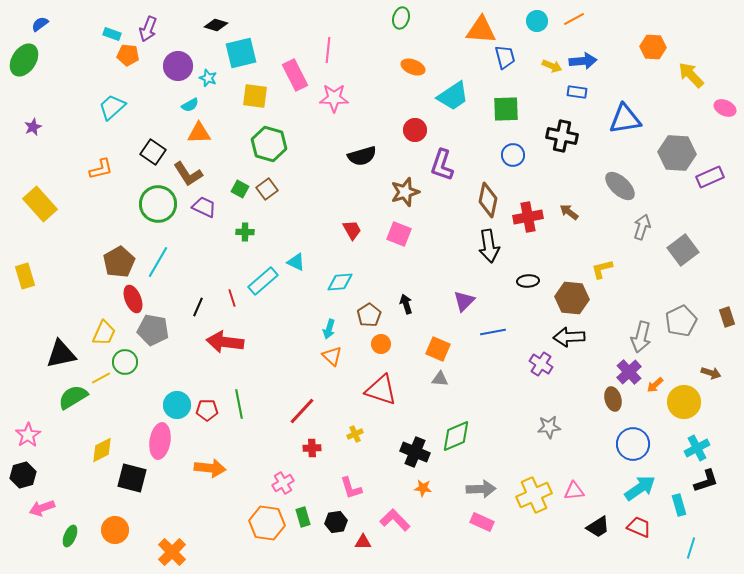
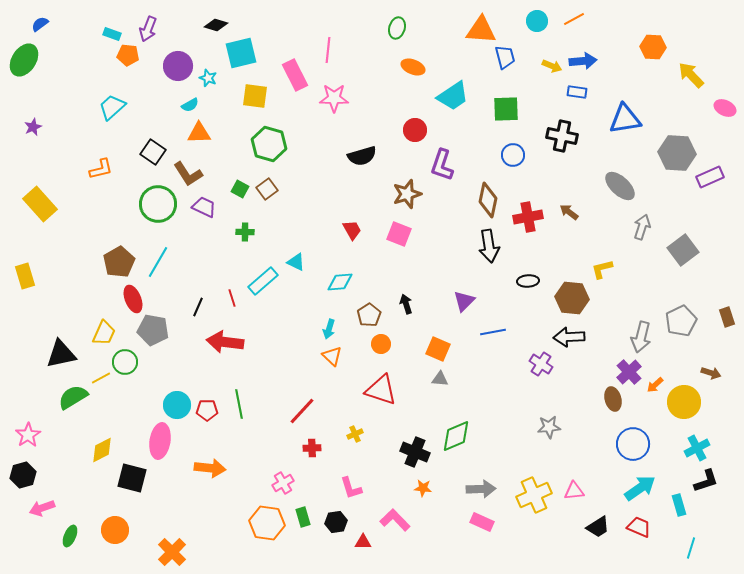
green ellipse at (401, 18): moved 4 px left, 10 px down
brown star at (405, 192): moved 2 px right, 2 px down
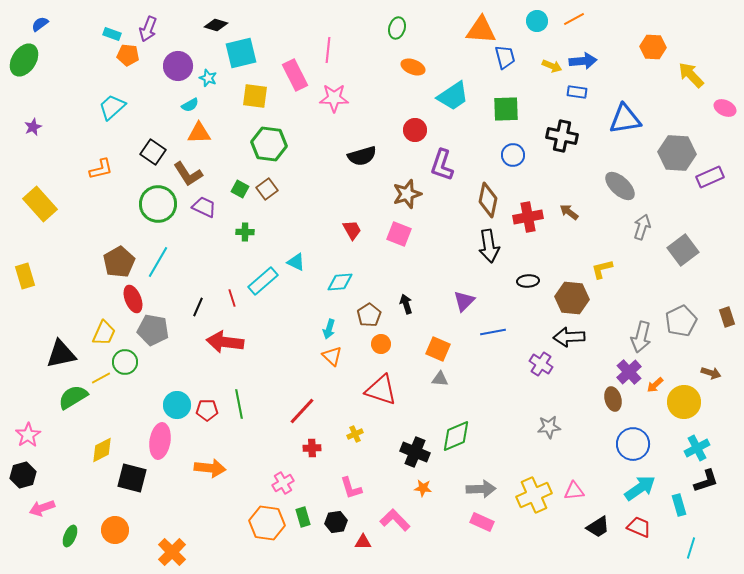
green hexagon at (269, 144): rotated 8 degrees counterclockwise
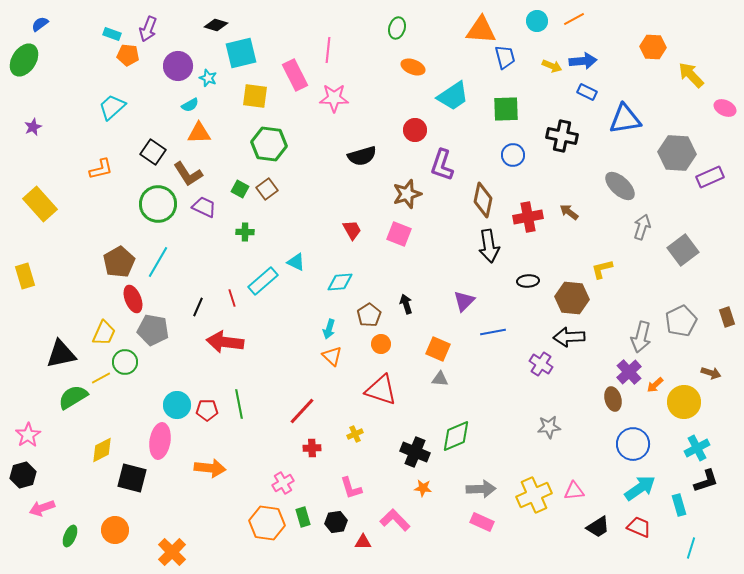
blue rectangle at (577, 92): moved 10 px right; rotated 18 degrees clockwise
brown diamond at (488, 200): moved 5 px left
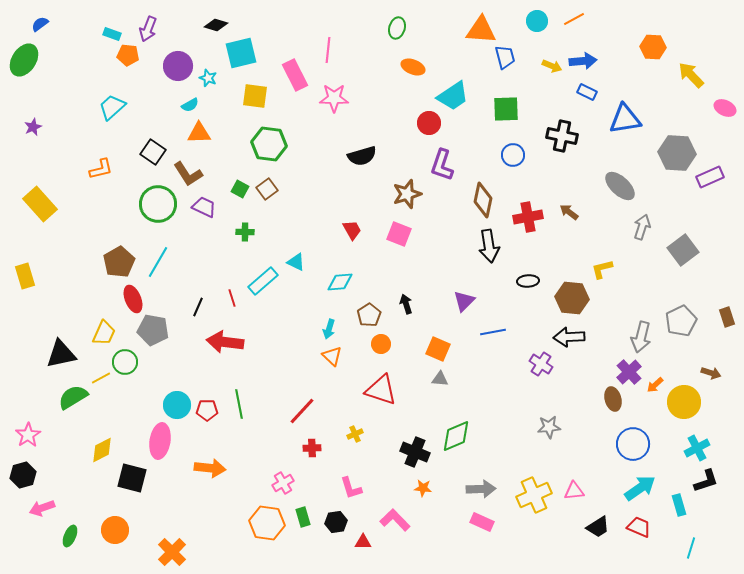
red circle at (415, 130): moved 14 px right, 7 px up
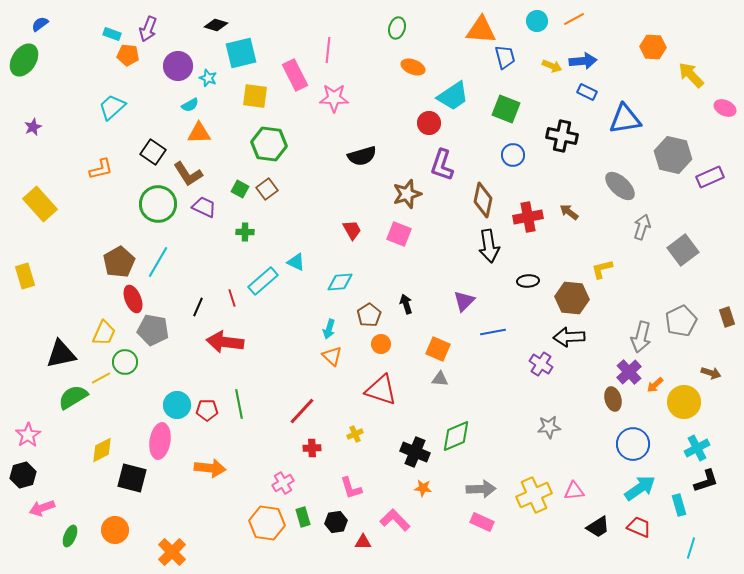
green square at (506, 109): rotated 24 degrees clockwise
gray hexagon at (677, 153): moved 4 px left, 2 px down; rotated 9 degrees clockwise
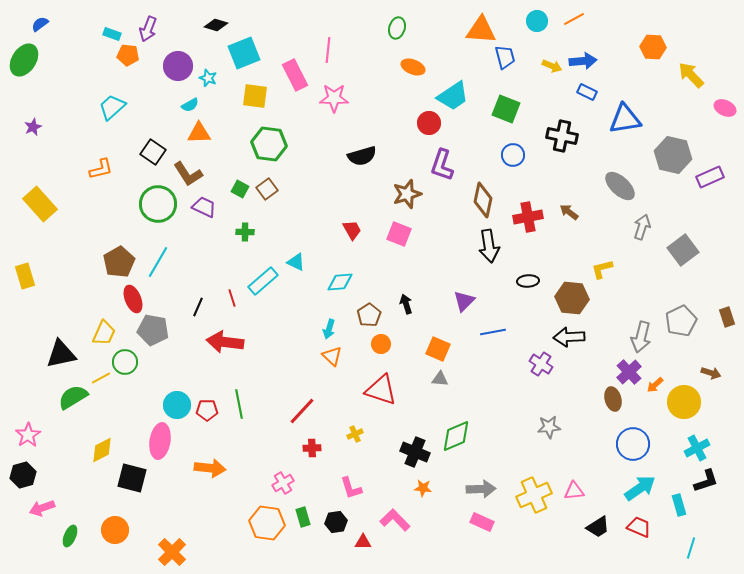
cyan square at (241, 53): moved 3 px right; rotated 8 degrees counterclockwise
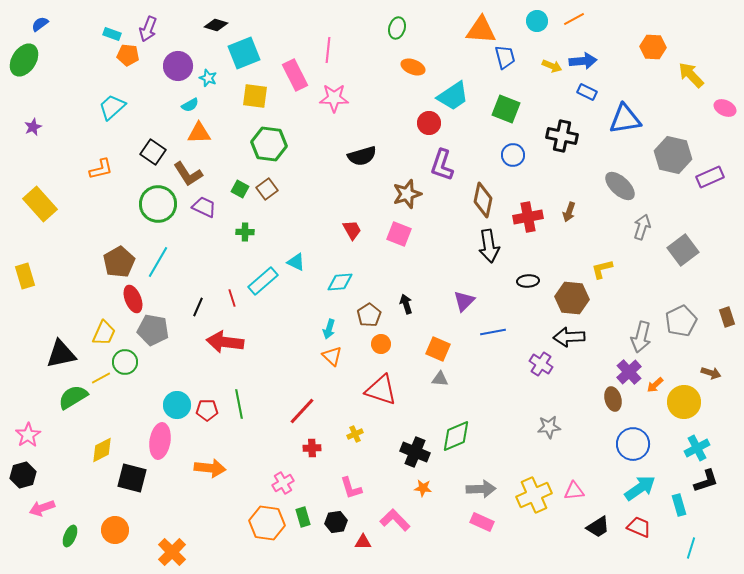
brown arrow at (569, 212): rotated 108 degrees counterclockwise
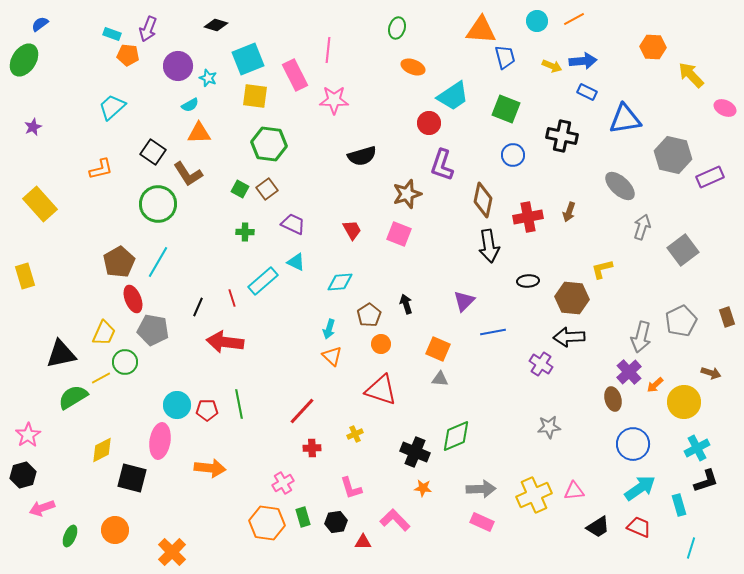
cyan square at (244, 53): moved 4 px right, 6 px down
pink star at (334, 98): moved 2 px down
purple trapezoid at (204, 207): moved 89 px right, 17 px down
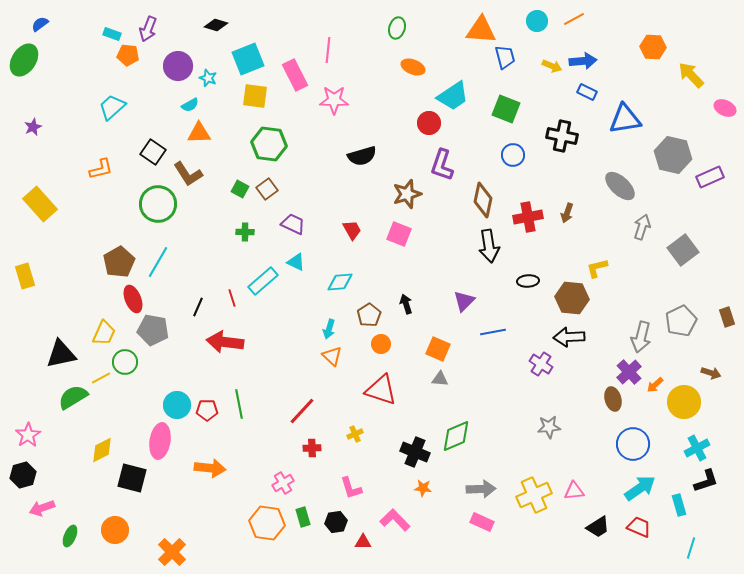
brown arrow at (569, 212): moved 2 px left, 1 px down
yellow L-shape at (602, 269): moved 5 px left, 1 px up
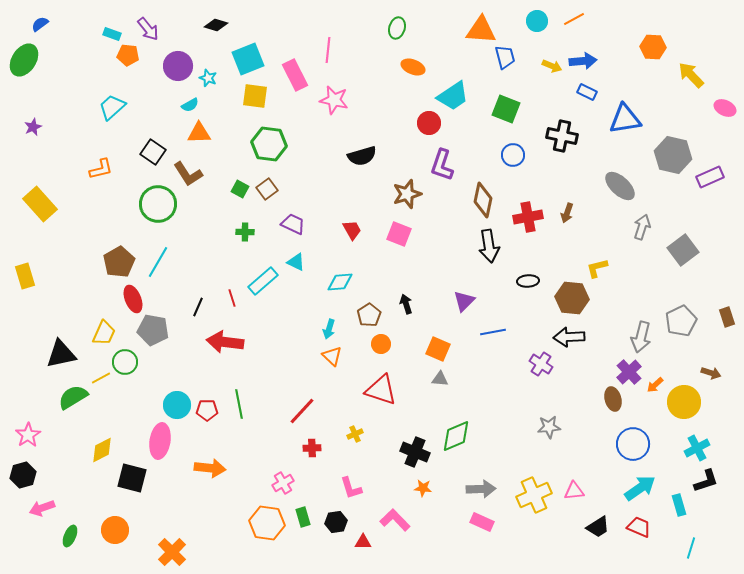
purple arrow at (148, 29): rotated 60 degrees counterclockwise
pink star at (334, 100): rotated 12 degrees clockwise
